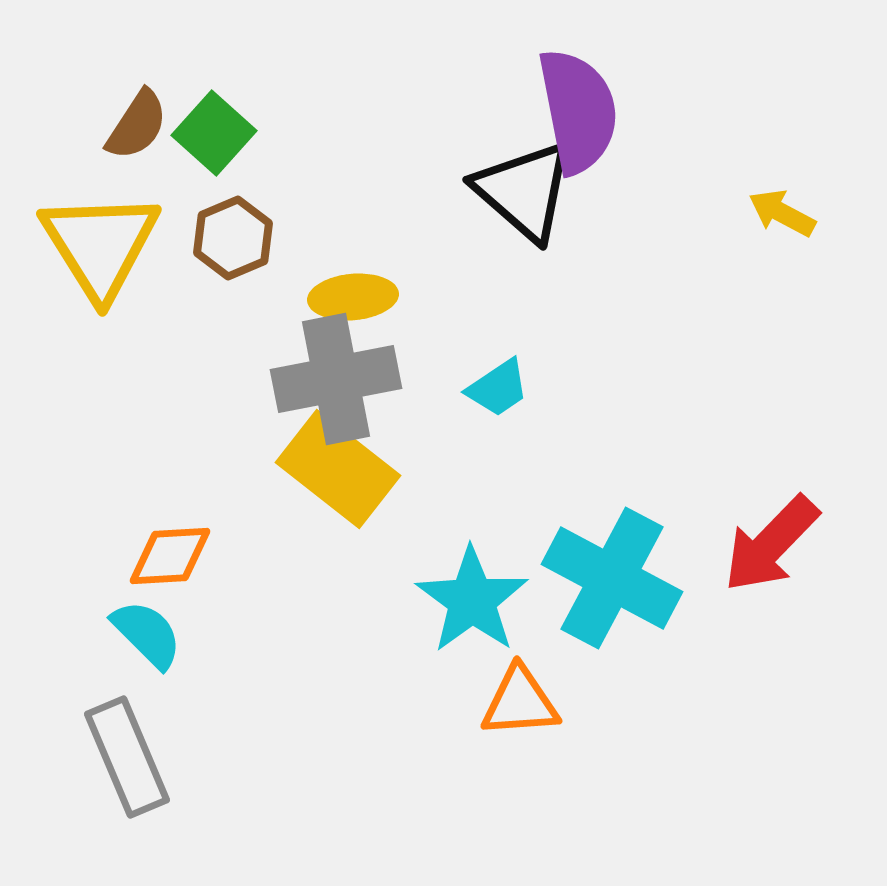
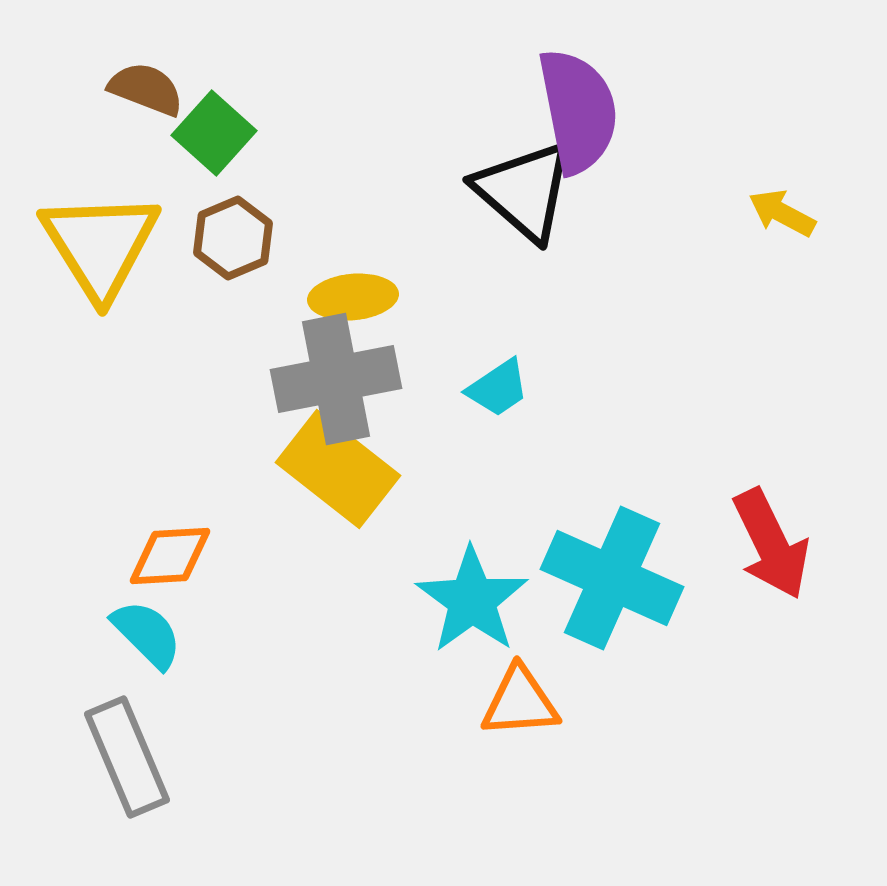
brown semicircle: moved 9 px right, 36 px up; rotated 102 degrees counterclockwise
red arrow: rotated 70 degrees counterclockwise
cyan cross: rotated 4 degrees counterclockwise
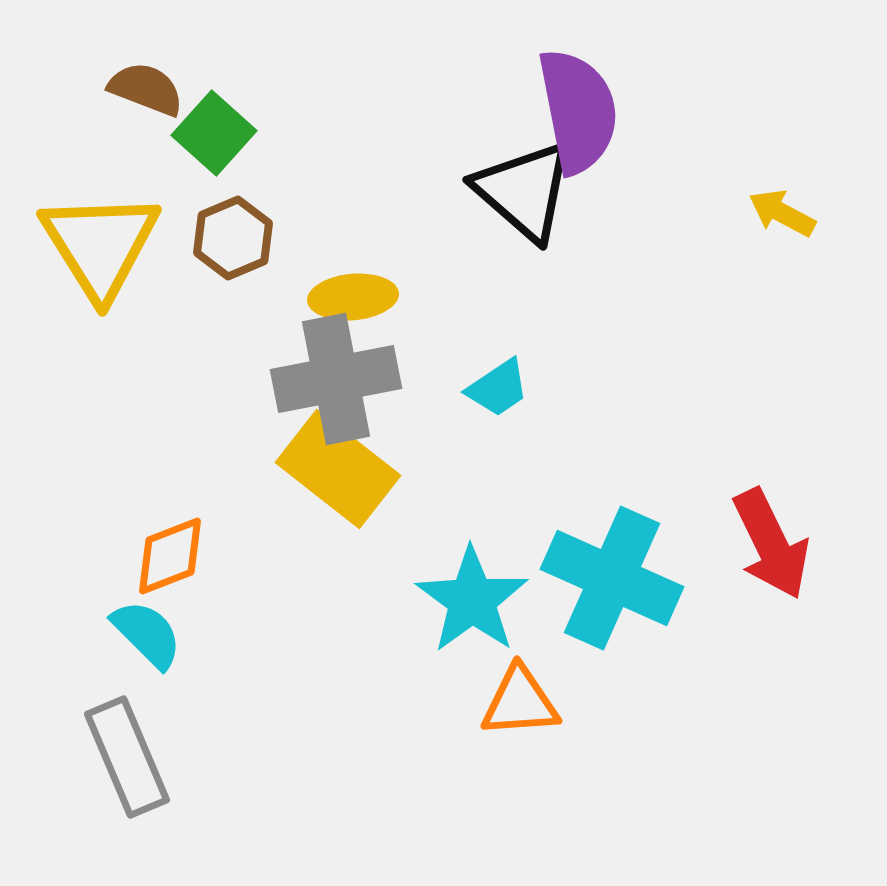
orange diamond: rotated 18 degrees counterclockwise
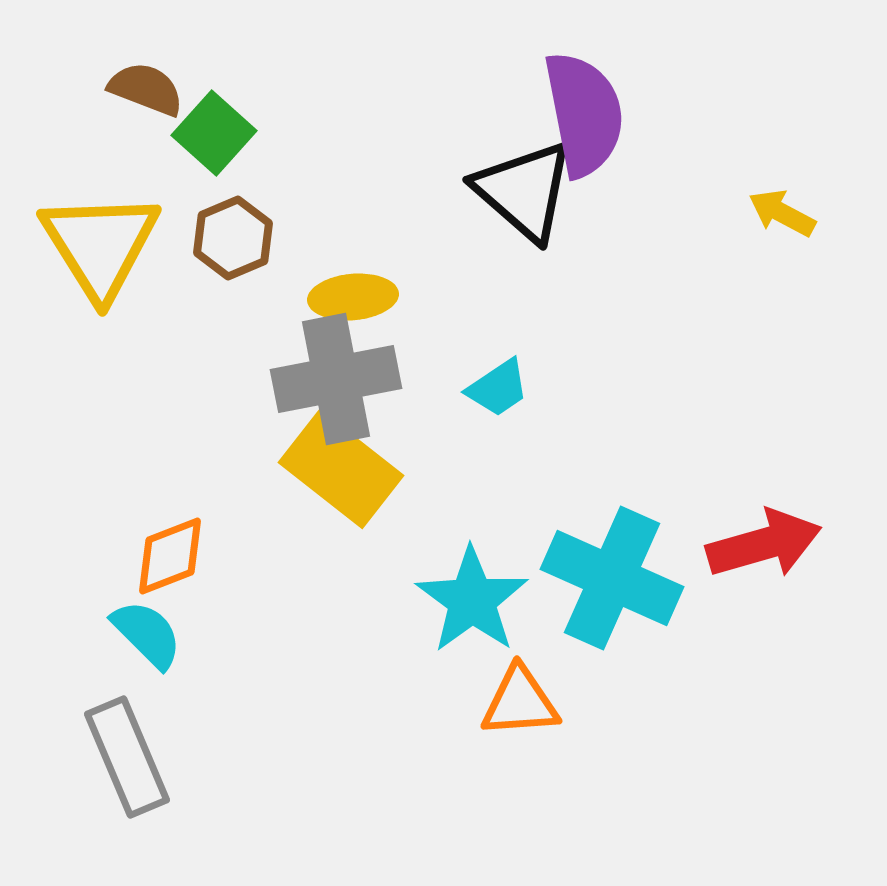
purple semicircle: moved 6 px right, 3 px down
yellow rectangle: moved 3 px right
red arrow: moved 7 px left; rotated 80 degrees counterclockwise
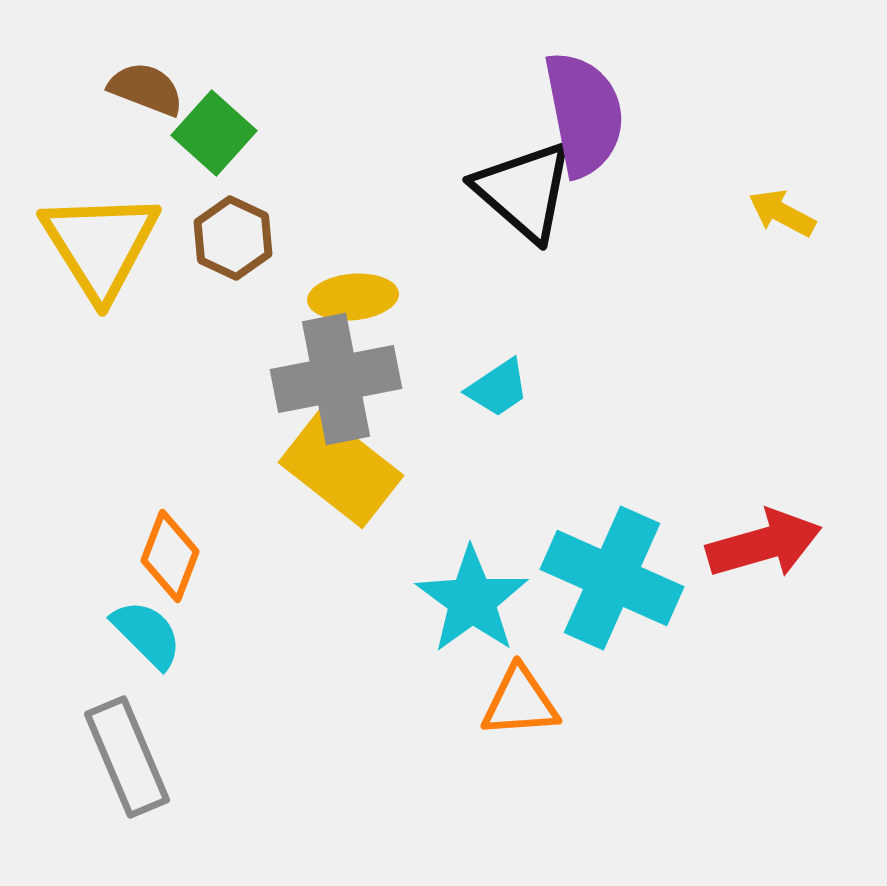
brown hexagon: rotated 12 degrees counterclockwise
orange diamond: rotated 48 degrees counterclockwise
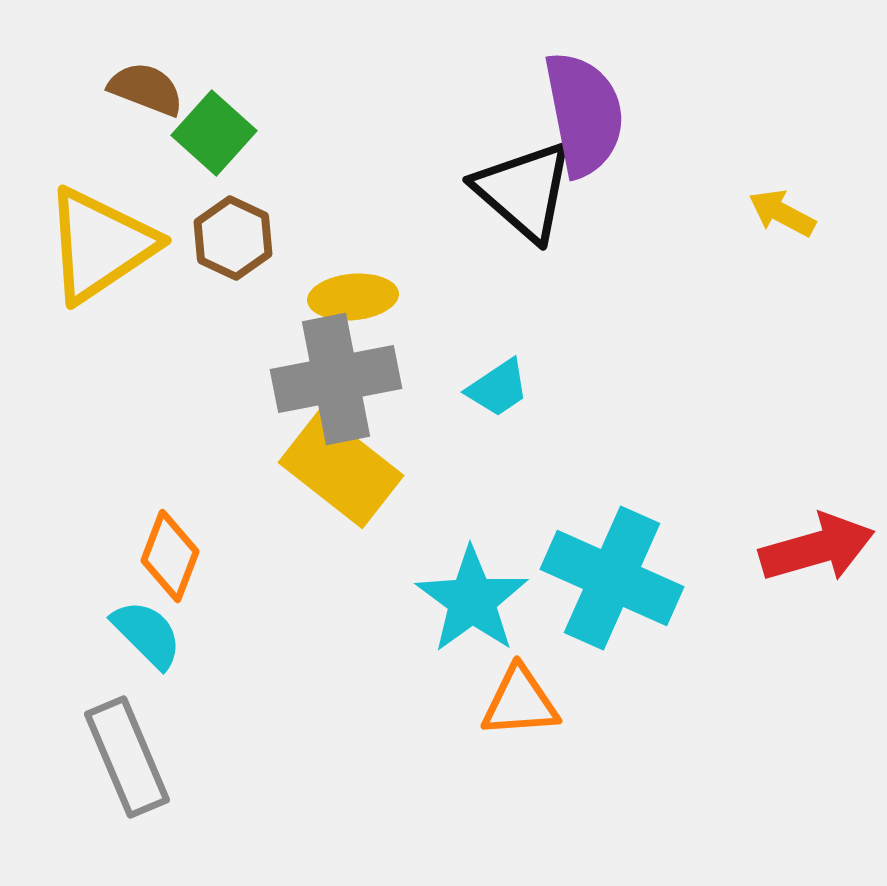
yellow triangle: rotated 28 degrees clockwise
red arrow: moved 53 px right, 4 px down
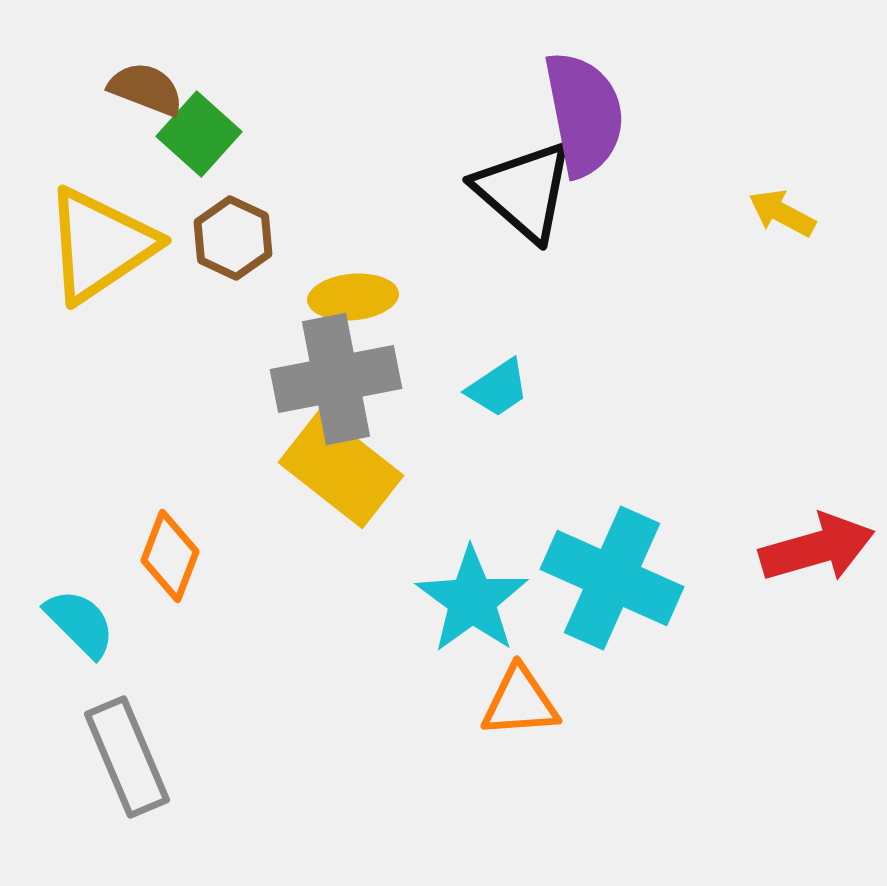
green square: moved 15 px left, 1 px down
cyan semicircle: moved 67 px left, 11 px up
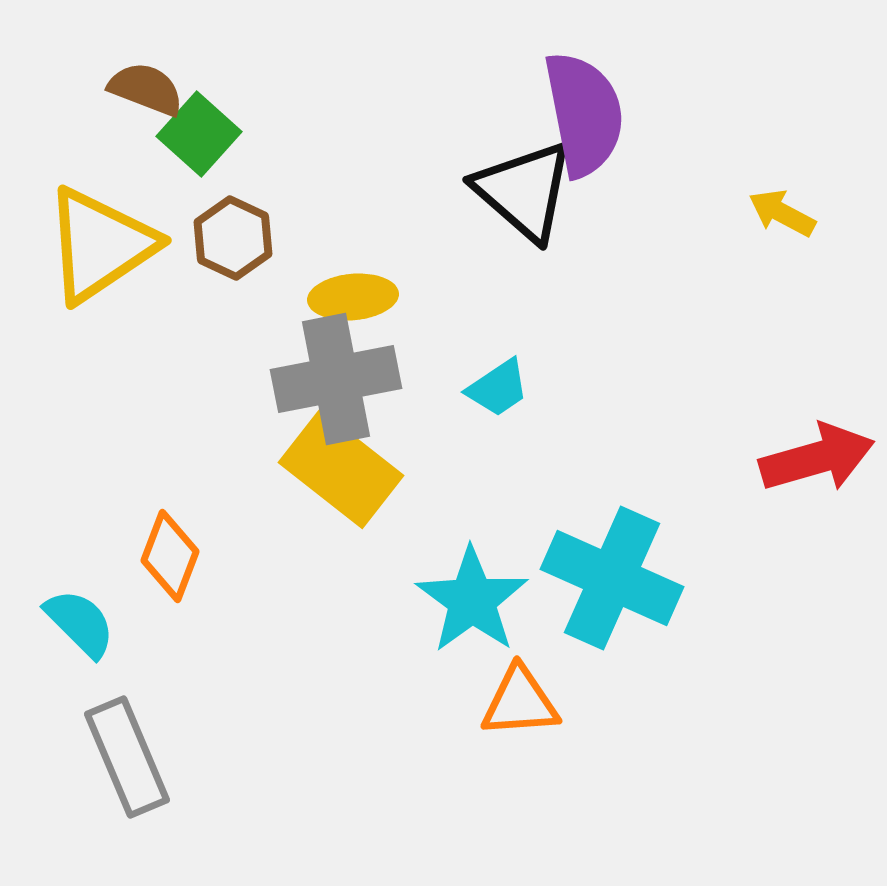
red arrow: moved 90 px up
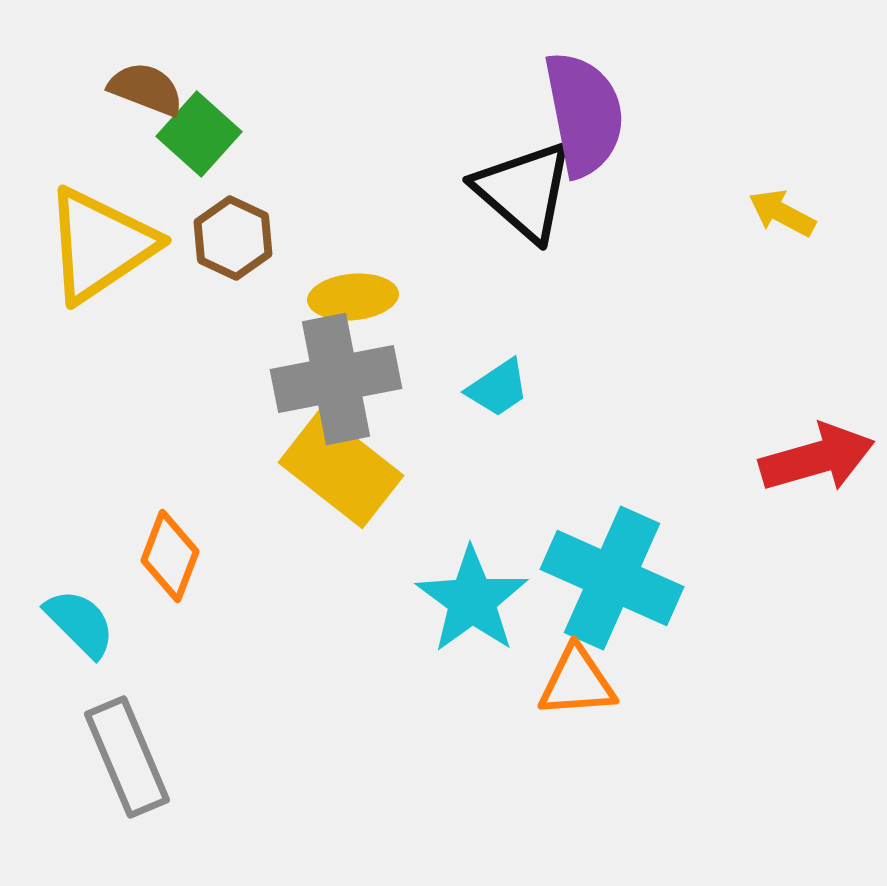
orange triangle: moved 57 px right, 20 px up
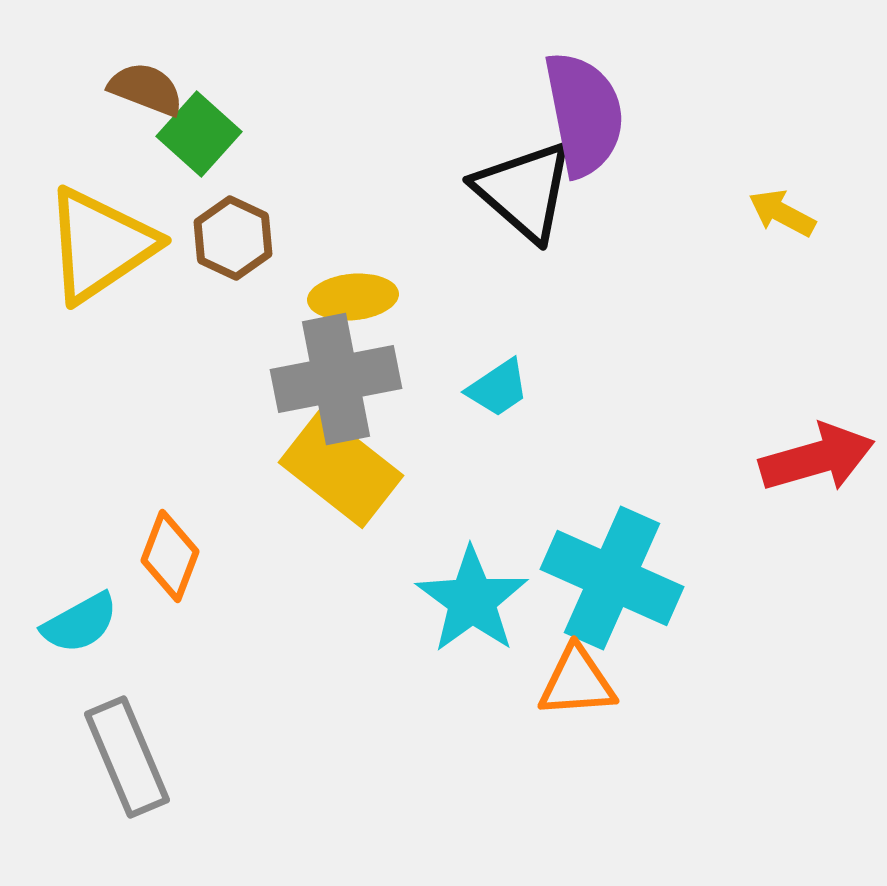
cyan semicircle: rotated 106 degrees clockwise
